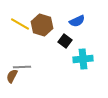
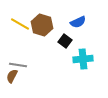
blue semicircle: moved 1 px right, 1 px down
gray line: moved 4 px left, 2 px up; rotated 12 degrees clockwise
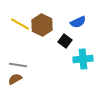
brown hexagon: rotated 10 degrees clockwise
brown semicircle: moved 3 px right, 3 px down; rotated 32 degrees clockwise
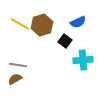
brown hexagon: rotated 15 degrees clockwise
cyan cross: moved 1 px down
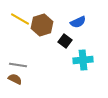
yellow line: moved 5 px up
brown semicircle: rotated 56 degrees clockwise
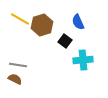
blue semicircle: rotated 91 degrees clockwise
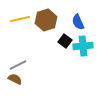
yellow line: rotated 42 degrees counterclockwise
brown hexagon: moved 4 px right, 5 px up
cyan cross: moved 14 px up
gray line: rotated 36 degrees counterclockwise
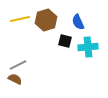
black square: rotated 24 degrees counterclockwise
cyan cross: moved 5 px right, 1 px down
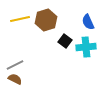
blue semicircle: moved 10 px right
black square: rotated 24 degrees clockwise
cyan cross: moved 2 px left
gray line: moved 3 px left
